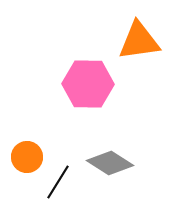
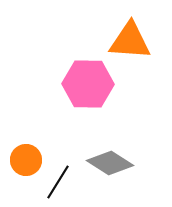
orange triangle: moved 9 px left; rotated 12 degrees clockwise
orange circle: moved 1 px left, 3 px down
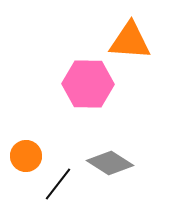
orange circle: moved 4 px up
black line: moved 2 px down; rotated 6 degrees clockwise
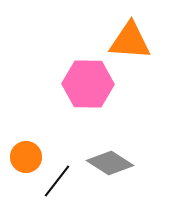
orange circle: moved 1 px down
black line: moved 1 px left, 3 px up
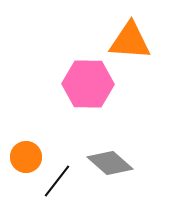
gray diamond: rotated 9 degrees clockwise
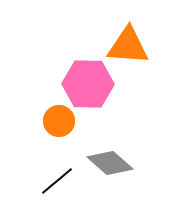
orange triangle: moved 2 px left, 5 px down
orange circle: moved 33 px right, 36 px up
black line: rotated 12 degrees clockwise
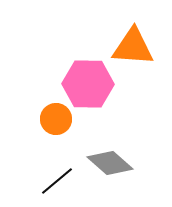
orange triangle: moved 5 px right, 1 px down
orange circle: moved 3 px left, 2 px up
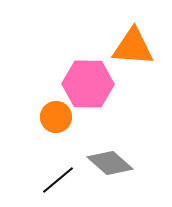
orange circle: moved 2 px up
black line: moved 1 px right, 1 px up
